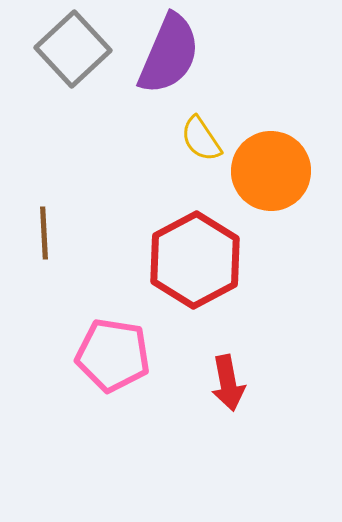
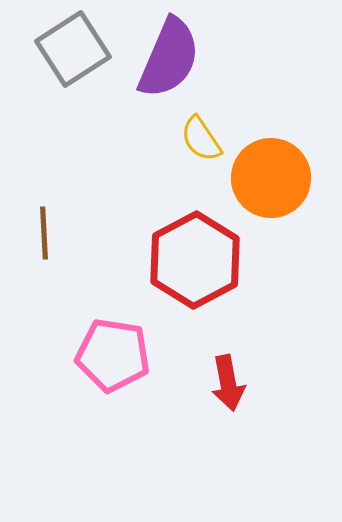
gray square: rotated 10 degrees clockwise
purple semicircle: moved 4 px down
orange circle: moved 7 px down
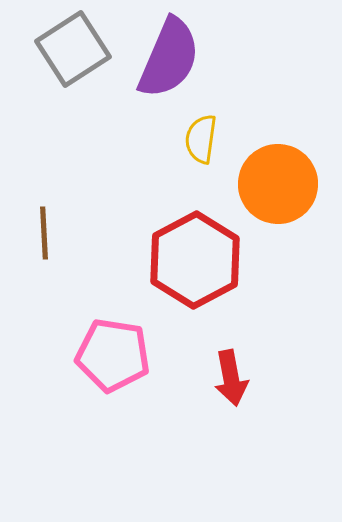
yellow semicircle: rotated 42 degrees clockwise
orange circle: moved 7 px right, 6 px down
red arrow: moved 3 px right, 5 px up
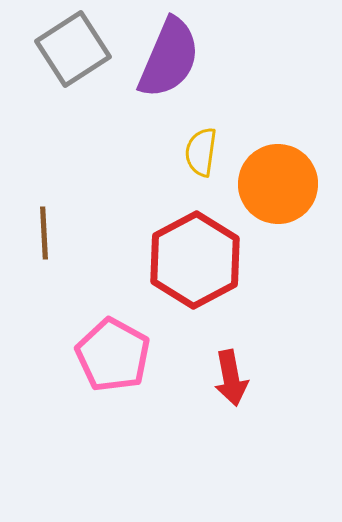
yellow semicircle: moved 13 px down
pink pentagon: rotated 20 degrees clockwise
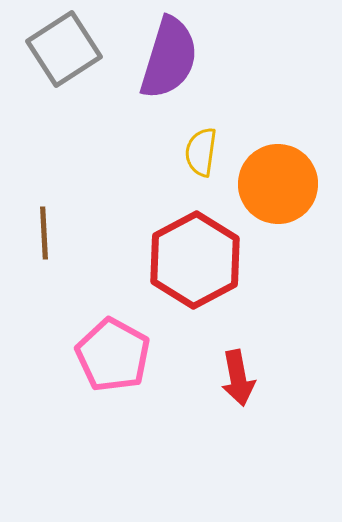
gray square: moved 9 px left
purple semicircle: rotated 6 degrees counterclockwise
red arrow: moved 7 px right
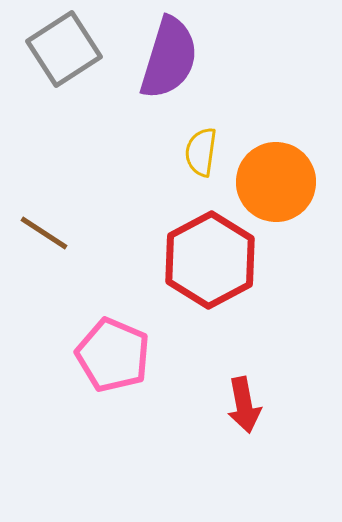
orange circle: moved 2 px left, 2 px up
brown line: rotated 54 degrees counterclockwise
red hexagon: moved 15 px right
pink pentagon: rotated 6 degrees counterclockwise
red arrow: moved 6 px right, 27 px down
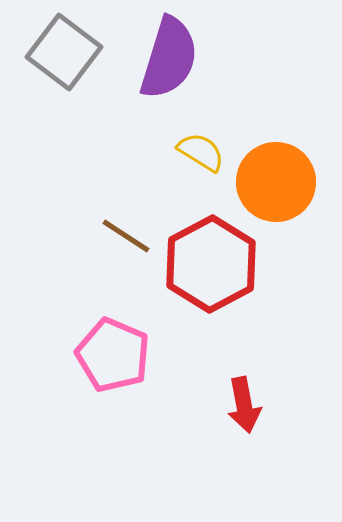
gray square: moved 3 px down; rotated 20 degrees counterclockwise
yellow semicircle: rotated 114 degrees clockwise
brown line: moved 82 px right, 3 px down
red hexagon: moved 1 px right, 4 px down
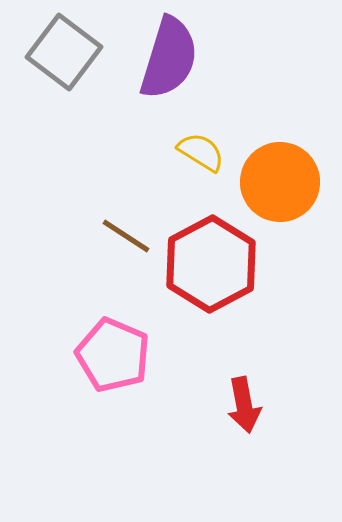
orange circle: moved 4 px right
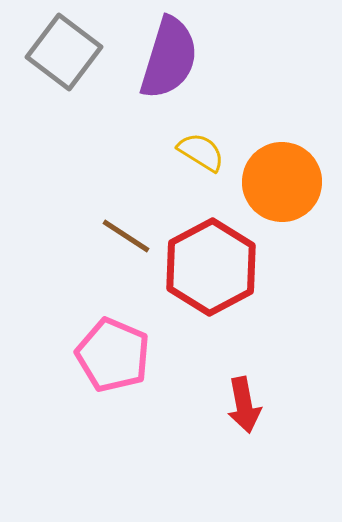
orange circle: moved 2 px right
red hexagon: moved 3 px down
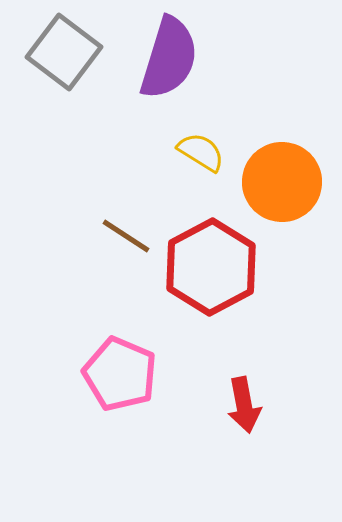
pink pentagon: moved 7 px right, 19 px down
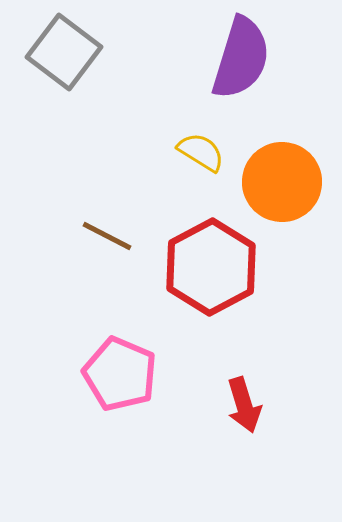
purple semicircle: moved 72 px right
brown line: moved 19 px left; rotated 6 degrees counterclockwise
red arrow: rotated 6 degrees counterclockwise
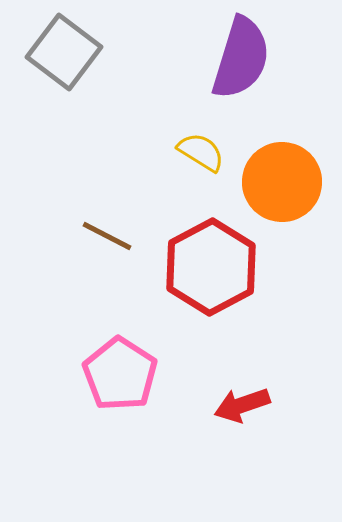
pink pentagon: rotated 10 degrees clockwise
red arrow: moved 2 px left; rotated 88 degrees clockwise
